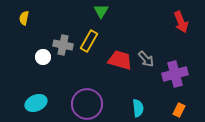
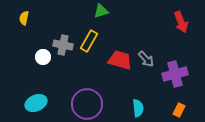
green triangle: rotated 42 degrees clockwise
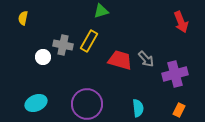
yellow semicircle: moved 1 px left
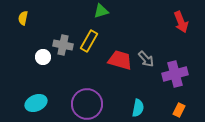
cyan semicircle: rotated 18 degrees clockwise
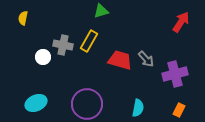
red arrow: rotated 125 degrees counterclockwise
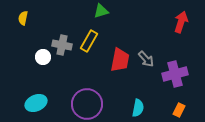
red arrow: rotated 15 degrees counterclockwise
gray cross: moved 1 px left
red trapezoid: rotated 85 degrees clockwise
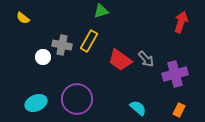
yellow semicircle: rotated 64 degrees counterclockwise
red trapezoid: rotated 115 degrees clockwise
purple circle: moved 10 px left, 5 px up
cyan semicircle: rotated 60 degrees counterclockwise
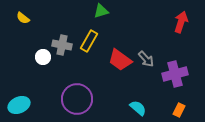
cyan ellipse: moved 17 px left, 2 px down
